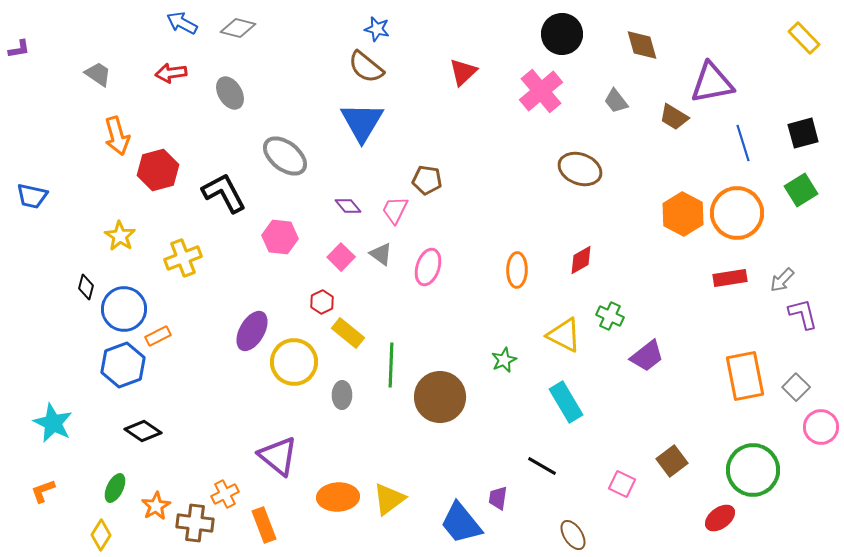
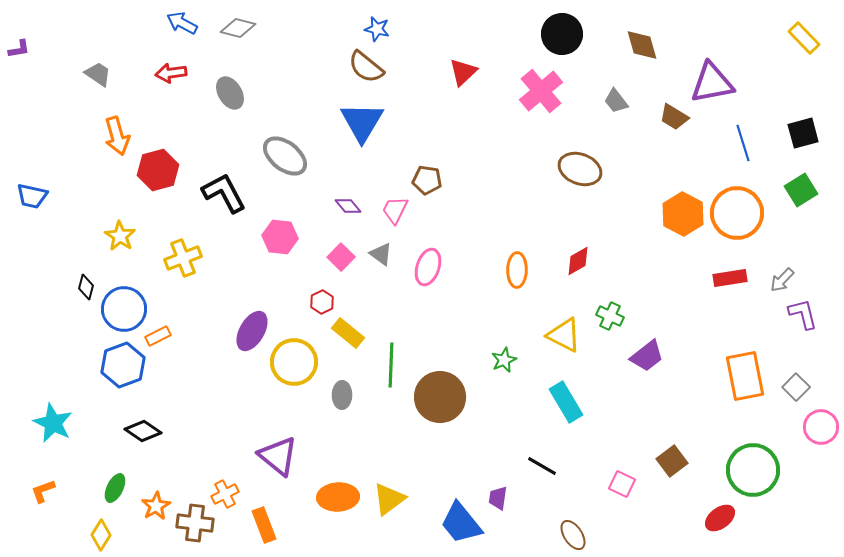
red diamond at (581, 260): moved 3 px left, 1 px down
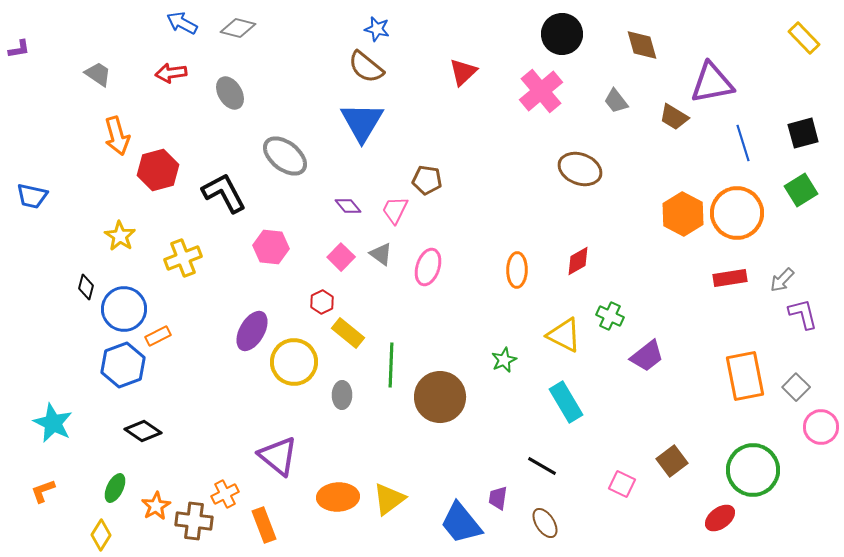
pink hexagon at (280, 237): moved 9 px left, 10 px down
brown cross at (195, 523): moved 1 px left, 2 px up
brown ellipse at (573, 535): moved 28 px left, 12 px up
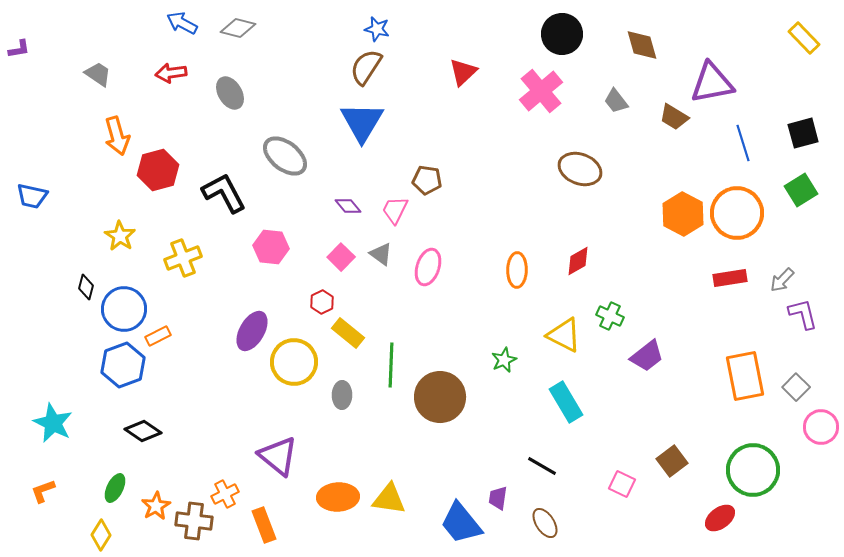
brown semicircle at (366, 67): rotated 84 degrees clockwise
yellow triangle at (389, 499): rotated 45 degrees clockwise
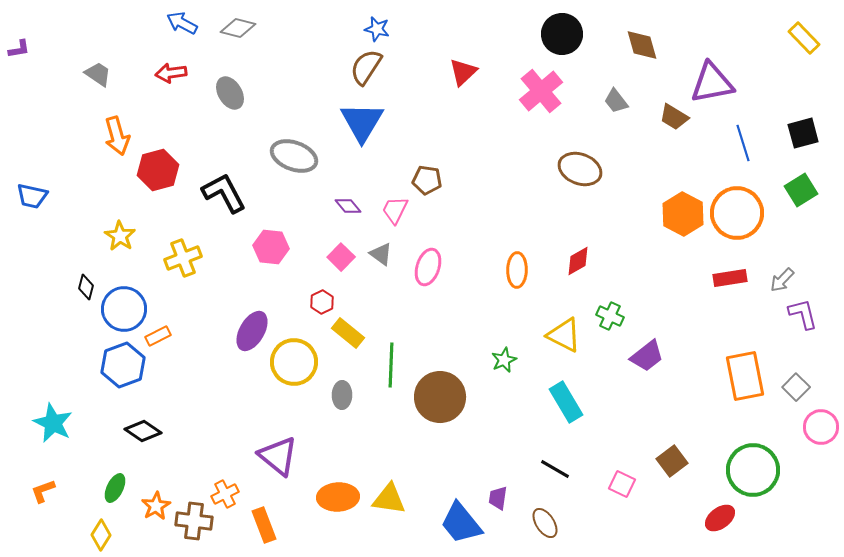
gray ellipse at (285, 156): moved 9 px right; rotated 18 degrees counterclockwise
black line at (542, 466): moved 13 px right, 3 px down
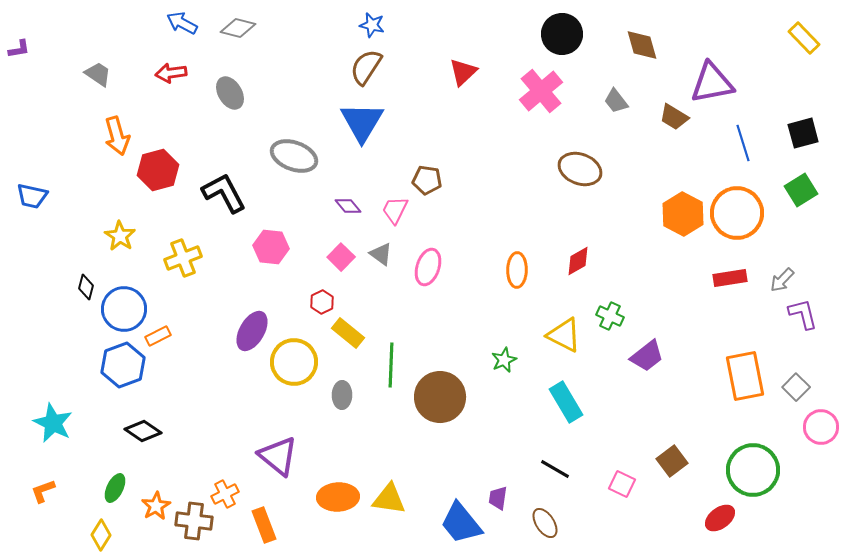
blue star at (377, 29): moved 5 px left, 4 px up
